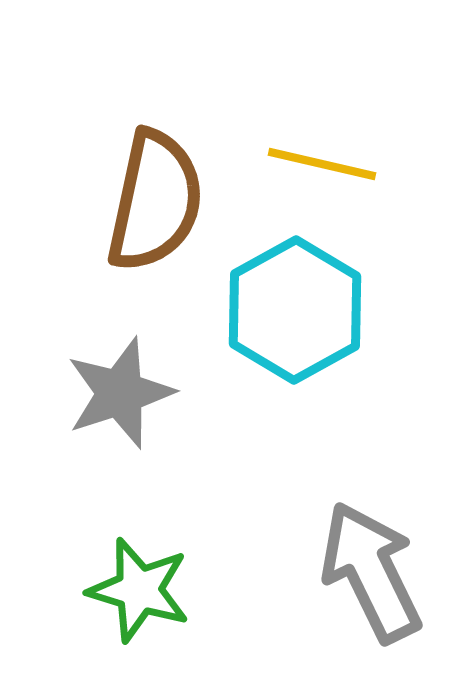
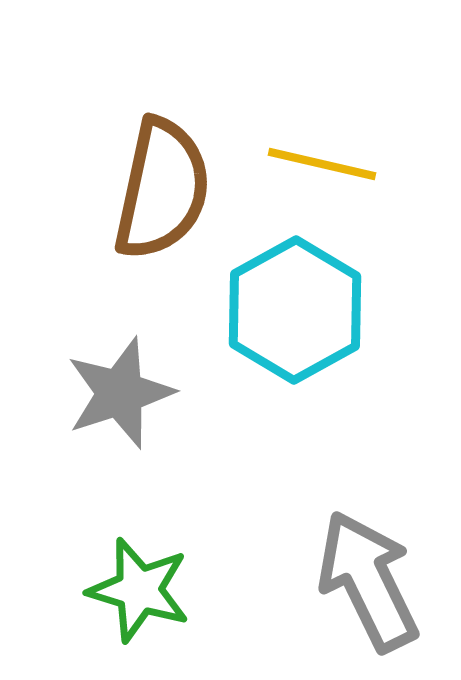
brown semicircle: moved 7 px right, 12 px up
gray arrow: moved 3 px left, 9 px down
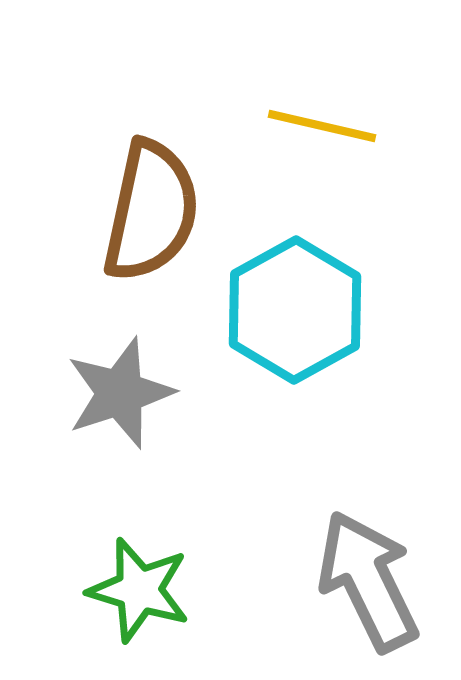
yellow line: moved 38 px up
brown semicircle: moved 11 px left, 22 px down
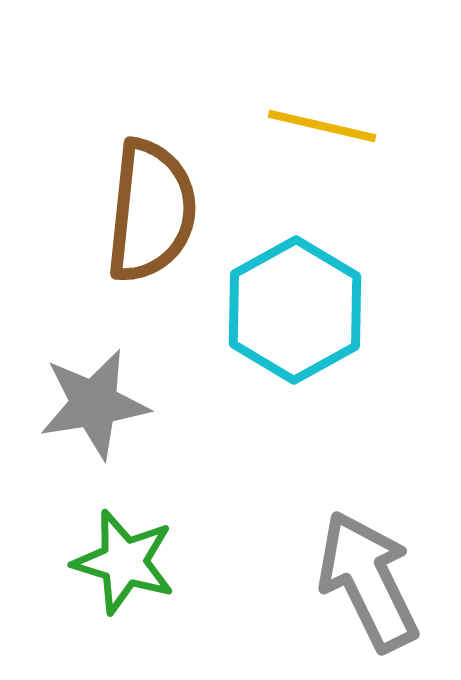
brown semicircle: rotated 6 degrees counterclockwise
gray star: moved 26 px left, 11 px down; rotated 9 degrees clockwise
green star: moved 15 px left, 28 px up
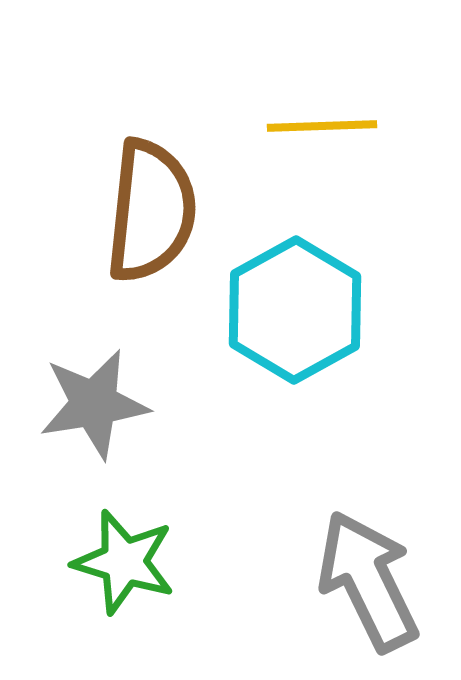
yellow line: rotated 15 degrees counterclockwise
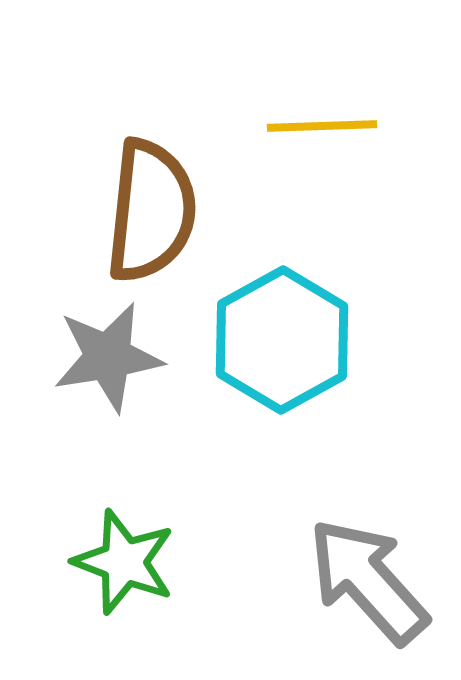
cyan hexagon: moved 13 px left, 30 px down
gray star: moved 14 px right, 47 px up
green star: rotated 4 degrees clockwise
gray arrow: rotated 16 degrees counterclockwise
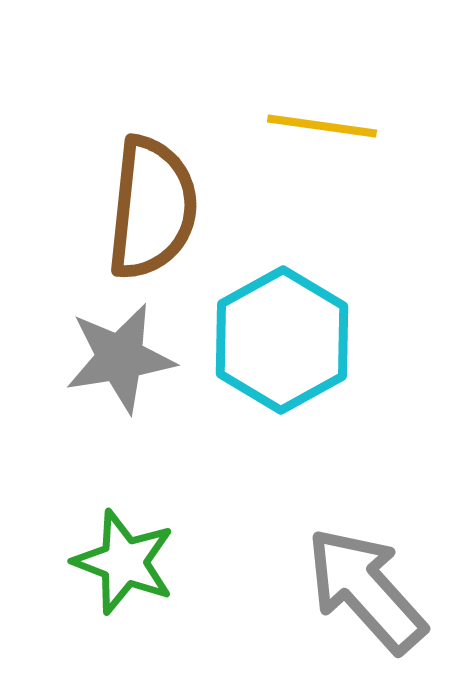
yellow line: rotated 10 degrees clockwise
brown semicircle: moved 1 px right, 3 px up
gray star: moved 12 px right, 1 px down
gray arrow: moved 2 px left, 9 px down
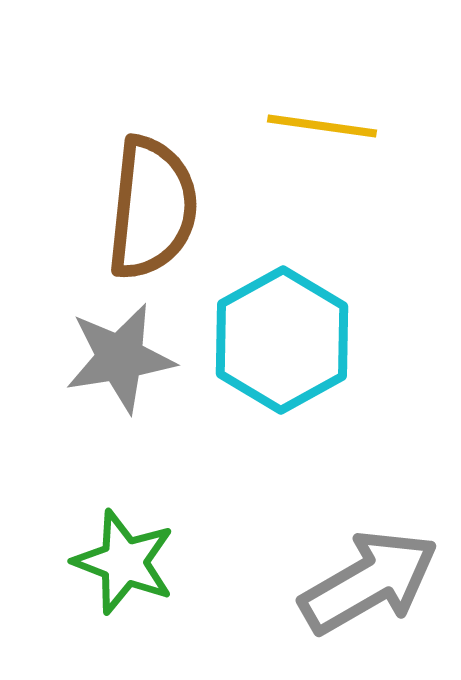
gray arrow: moved 3 px right, 8 px up; rotated 102 degrees clockwise
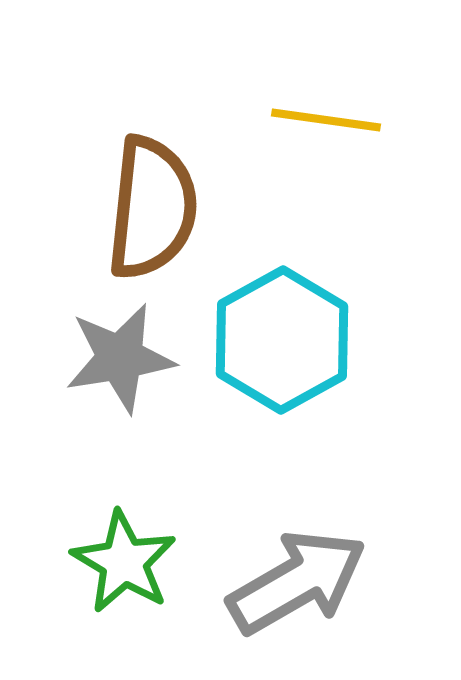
yellow line: moved 4 px right, 6 px up
green star: rotated 10 degrees clockwise
gray arrow: moved 72 px left
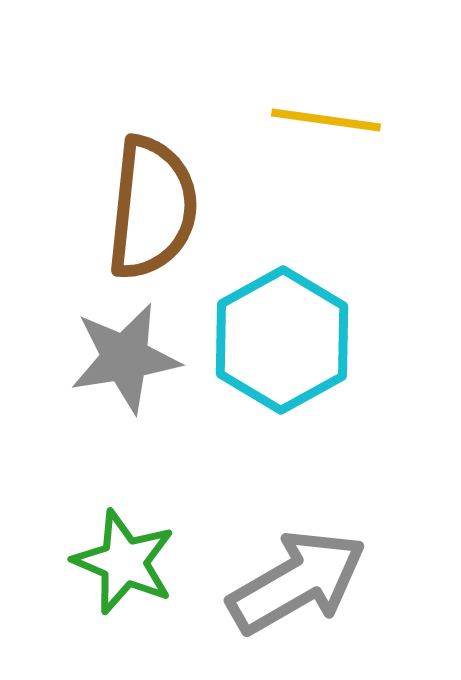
gray star: moved 5 px right
green star: rotated 8 degrees counterclockwise
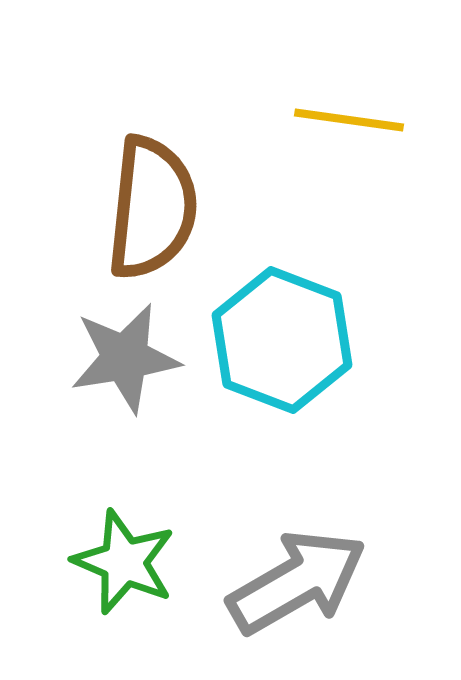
yellow line: moved 23 px right
cyan hexagon: rotated 10 degrees counterclockwise
